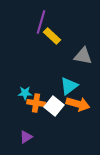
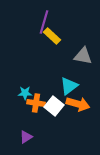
purple line: moved 3 px right
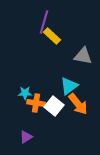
orange arrow: rotated 35 degrees clockwise
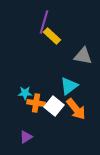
orange arrow: moved 2 px left, 5 px down
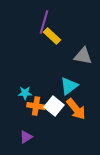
orange cross: moved 3 px down
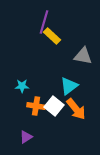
cyan star: moved 3 px left, 7 px up
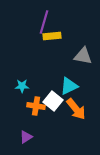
yellow rectangle: rotated 48 degrees counterclockwise
cyan triangle: rotated 12 degrees clockwise
white square: moved 1 px left, 5 px up
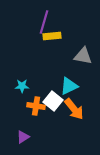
orange arrow: moved 2 px left
purple triangle: moved 3 px left
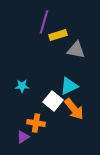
yellow rectangle: moved 6 px right, 1 px up; rotated 12 degrees counterclockwise
gray triangle: moved 7 px left, 6 px up
orange cross: moved 17 px down
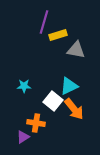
cyan star: moved 2 px right
